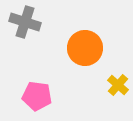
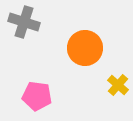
gray cross: moved 1 px left
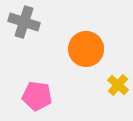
orange circle: moved 1 px right, 1 px down
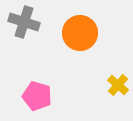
orange circle: moved 6 px left, 16 px up
pink pentagon: rotated 8 degrees clockwise
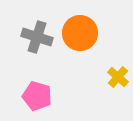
gray cross: moved 13 px right, 15 px down
yellow cross: moved 8 px up
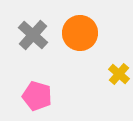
gray cross: moved 4 px left, 2 px up; rotated 24 degrees clockwise
yellow cross: moved 1 px right, 3 px up
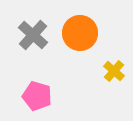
yellow cross: moved 5 px left, 3 px up
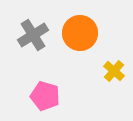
gray cross: rotated 16 degrees clockwise
pink pentagon: moved 8 px right
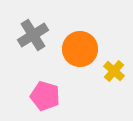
orange circle: moved 16 px down
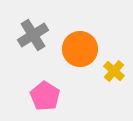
pink pentagon: rotated 16 degrees clockwise
